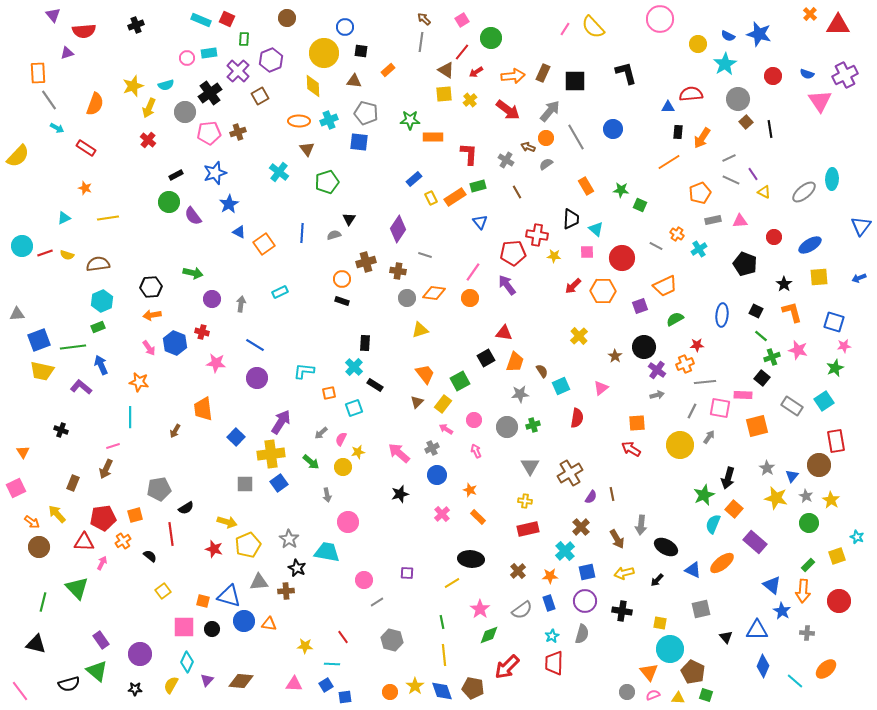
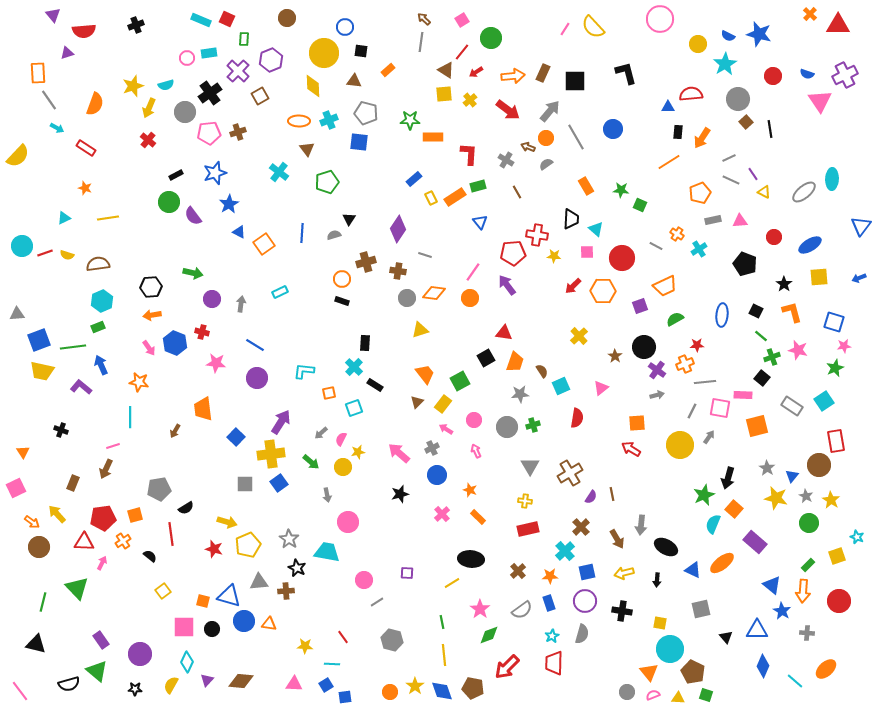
black arrow at (657, 580): rotated 40 degrees counterclockwise
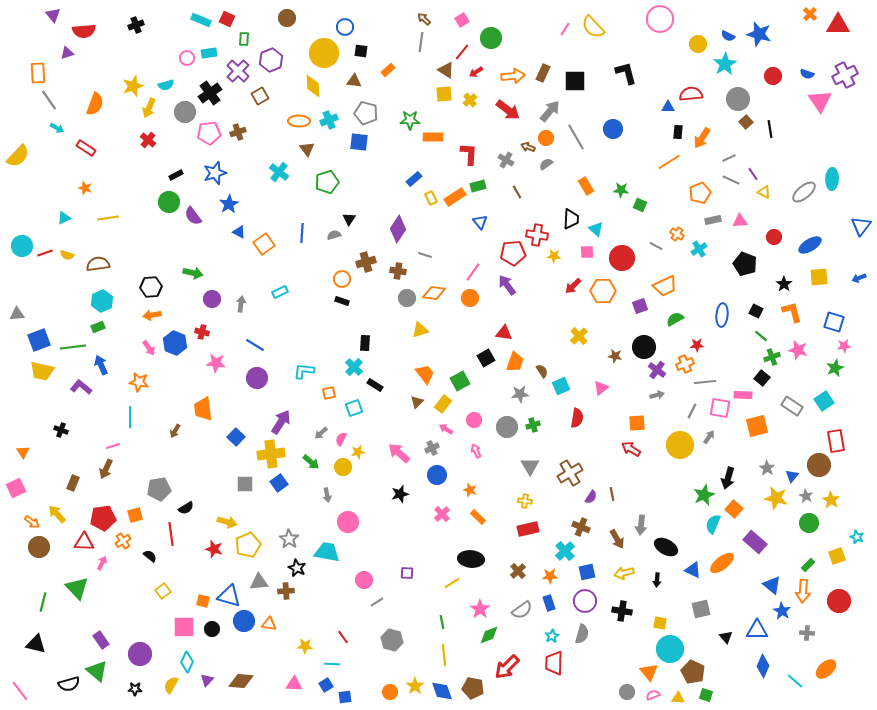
brown star at (615, 356): rotated 24 degrees counterclockwise
brown cross at (581, 527): rotated 24 degrees counterclockwise
